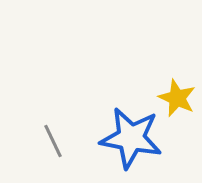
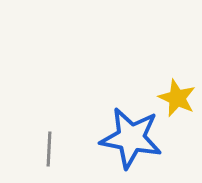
gray line: moved 4 px left, 8 px down; rotated 28 degrees clockwise
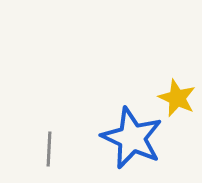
blue star: moved 1 px right; rotated 14 degrees clockwise
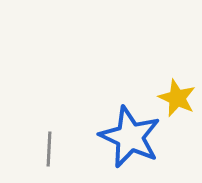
blue star: moved 2 px left, 1 px up
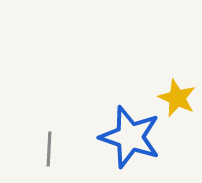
blue star: rotated 6 degrees counterclockwise
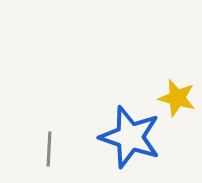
yellow star: rotated 9 degrees counterclockwise
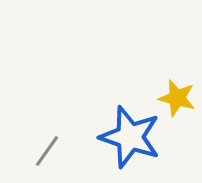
gray line: moved 2 px left, 2 px down; rotated 32 degrees clockwise
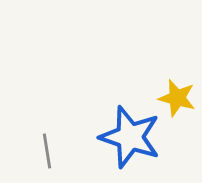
gray line: rotated 44 degrees counterclockwise
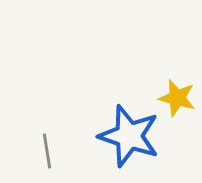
blue star: moved 1 px left, 1 px up
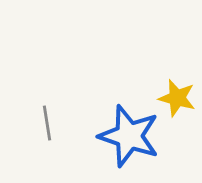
gray line: moved 28 px up
